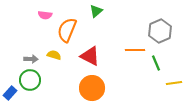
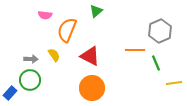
yellow semicircle: rotated 40 degrees clockwise
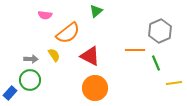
orange semicircle: moved 1 px right, 3 px down; rotated 150 degrees counterclockwise
orange circle: moved 3 px right
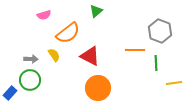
pink semicircle: moved 1 px left; rotated 24 degrees counterclockwise
gray hexagon: rotated 15 degrees counterclockwise
green line: rotated 21 degrees clockwise
orange circle: moved 3 px right
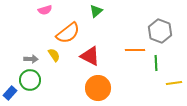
pink semicircle: moved 1 px right, 5 px up
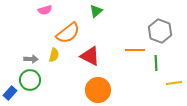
yellow semicircle: rotated 48 degrees clockwise
orange circle: moved 2 px down
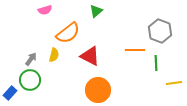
gray arrow: rotated 56 degrees counterclockwise
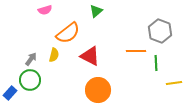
orange line: moved 1 px right, 1 px down
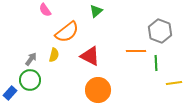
pink semicircle: rotated 72 degrees clockwise
orange semicircle: moved 1 px left, 1 px up
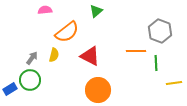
pink semicircle: rotated 120 degrees clockwise
gray arrow: moved 1 px right, 1 px up
blue rectangle: moved 4 px up; rotated 16 degrees clockwise
